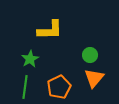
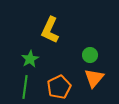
yellow L-shape: rotated 116 degrees clockwise
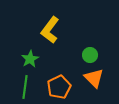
yellow L-shape: rotated 12 degrees clockwise
orange triangle: rotated 25 degrees counterclockwise
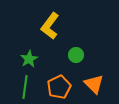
yellow L-shape: moved 4 px up
green circle: moved 14 px left
green star: moved 1 px left
orange triangle: moved 6 px down
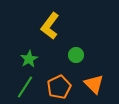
green line: rotated 25 degrees clockwise
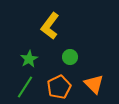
green circle: moved 6 px left, 2 px down
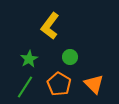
orange pentagon: moved 3 px up; rotated 15 degrees counterclockwise
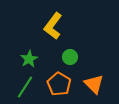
yellow L-shape: moved 3 px right
